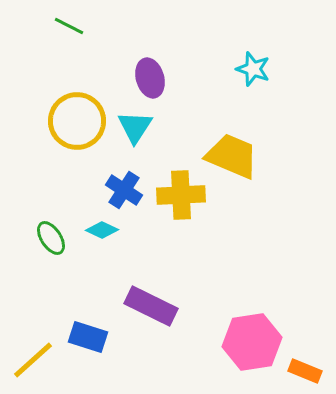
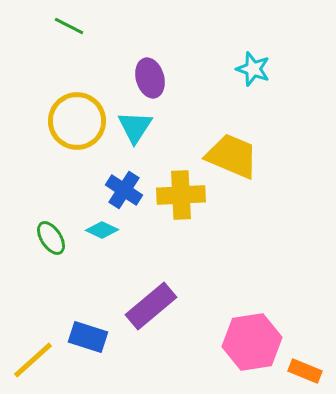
purple rectangle: rotated 66 degrees counterclockwise
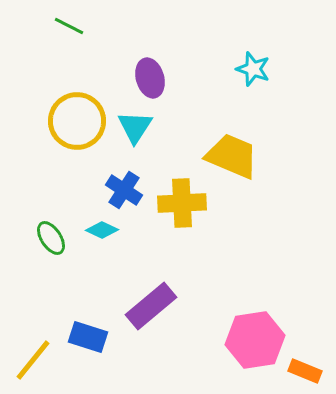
yellow cross: moved 1 px right, 8 px down
pink hexagon: moved 3 px right, 2 px up
yellow line: rotated 9 degrees counterclockwise
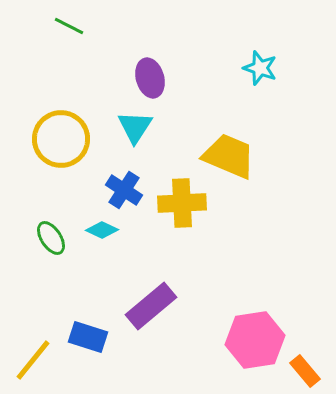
cyan star: moved 7 px right, 1 px up
yellow circle: moved 16 px left, 18 px down
yellow trapezoid: moved 3 px left
orange rectangle: rotated 28 degrees clockwise
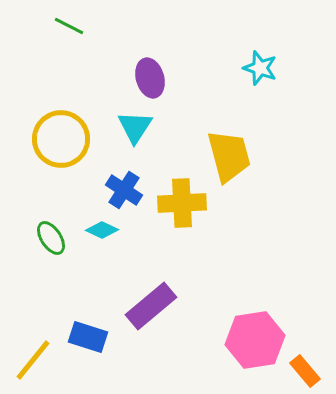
yellow trapezoid: rotated 52 degrees clockwise
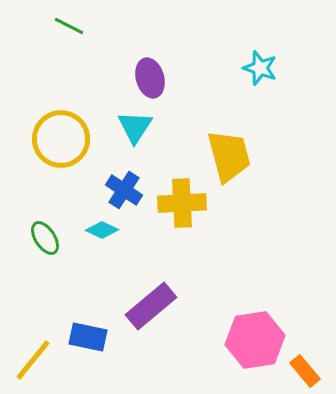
green ellipse: moved 6 px left
blue rectangle: rotated 6 degrees counterclockwise
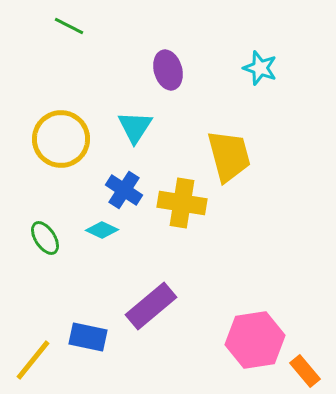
purple ellipse: moved 18 px right, 8 px up
yellow cross: rotated 12 degrees clockwise
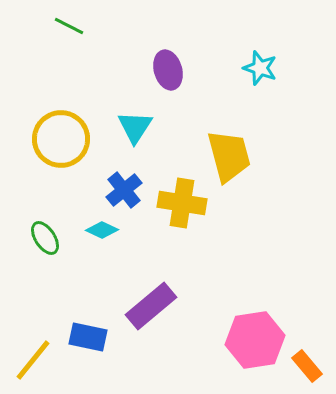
blue cross: rotated 18 degrees clockwise
orange rectangle: moved 2 px right, 5 px up
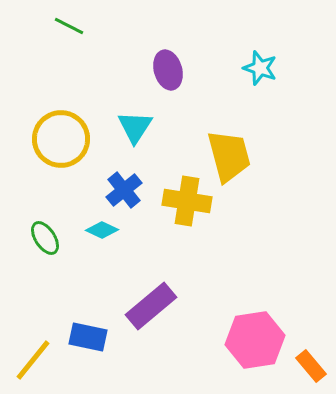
yellow cross: moved 5 px right, 2 px up
orange rectangle: moved 4 px right
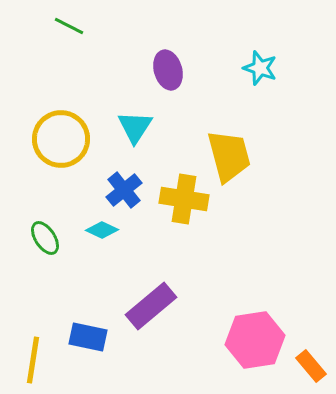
yellow cross: moved 3 px left, 2 px up
yellow line: rotated 30 degrees counterclockwise
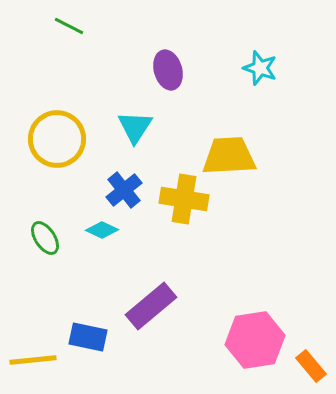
yellow circle: moved 4 px left
yellow trapezoid: rotated 78 degrees counterclockwise
yellow line: rotated 75 degrees clockwise
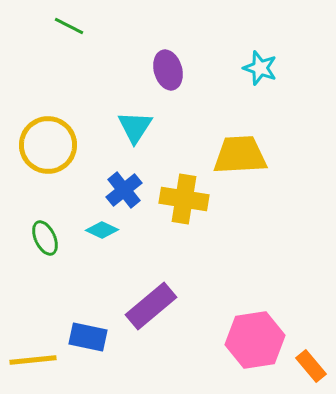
yellow circle: moved 9 px left, 6 px down
yellow trapezoid: moved 11 px right, 1 px up
green ellipse: rotated 8 degrees clockwise
